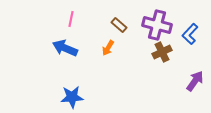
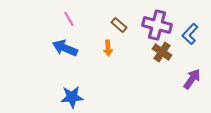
pink line: moved 2 px left; rotated 42 degrees counterclockwise
orange arrow: rotated 35 degrees counterclockwise
brown cross: rotated 30 degrees counterclockwise
purple arrow: moved 3 px left, 2 px up
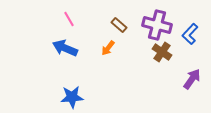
orange arrow: rotated 42 degrees clockwise
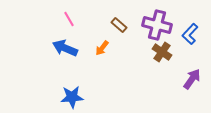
orange arrow: moved 6 px left
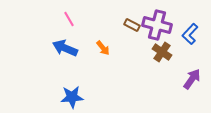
brown rectangle: moved 13 px right; rotated 14 degrees counterclockwise
orange arrow: moved 1 px right; rotated 77 degrees counterclockwise
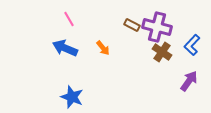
purple cross: moved 2 px down
blue L-shape: moved 2 px right, 11 px down
purple arrow: moved 3 px left, 2 px down
blue star: rotated 25 degrees clockwise
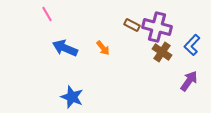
pink line: moved 22 px left, 5 px up
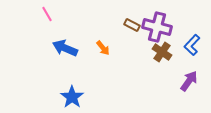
blue star: rotated 15 degrees clockwise
